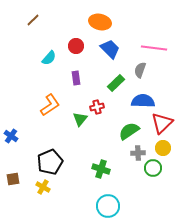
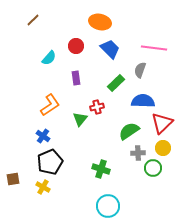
blue cross: moved 32 px right
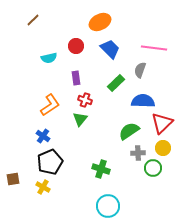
orange ellipse: rotated 40 degrees counterclockwise
cyan semicircle: rotated 35 degrees clockwise
red cross: moved 12 px left, 7 px up; rotated 32 degrees clockwise
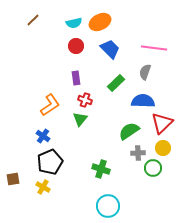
cyan semicircle: moved 25 px right, 35 px up
gray semicircle: moved 5 px right, 2 px down
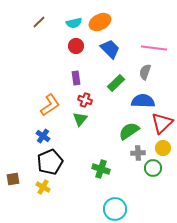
brown line: moved 6 px right, 2 px down
cyan circle: moved 7 px right, 3 px down
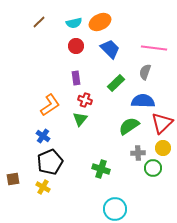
green semicircle: moved 5 px up
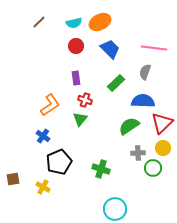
black pentagon: moved 9 px right
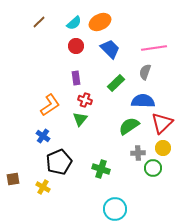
cyan semicircle: rotated 28 degrees counterclockwise
pink line: rotated 15 degrees counterclockwise
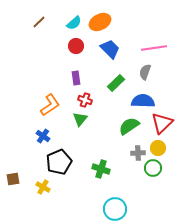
yellow circle: moved 5 px left
